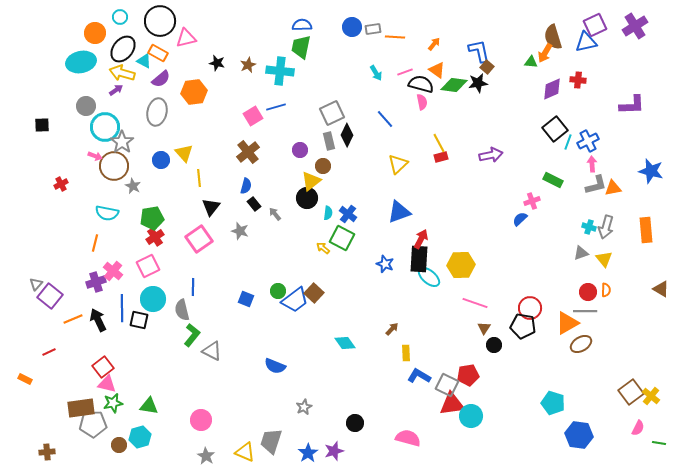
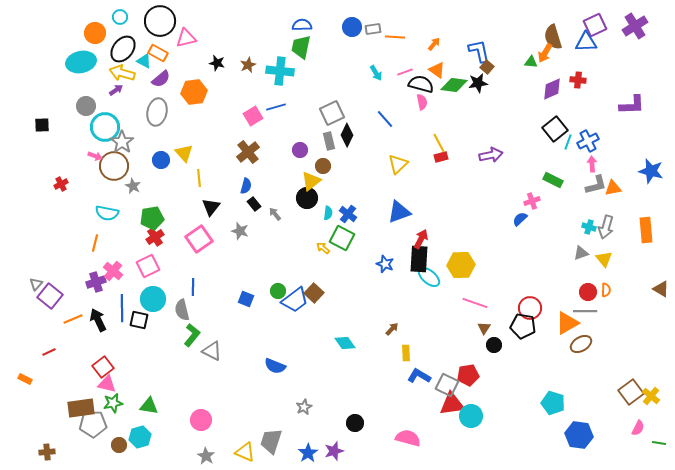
blue triangle at (586, 42): rotated 10 degrees clockwise
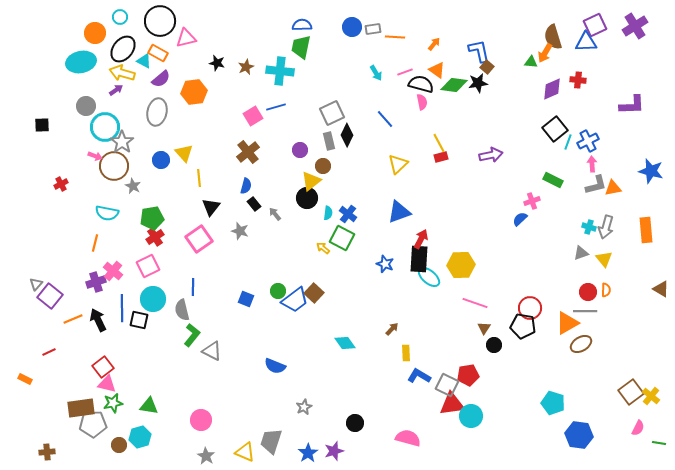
brown star at (248, 65): moved 2 px left, 2 px down
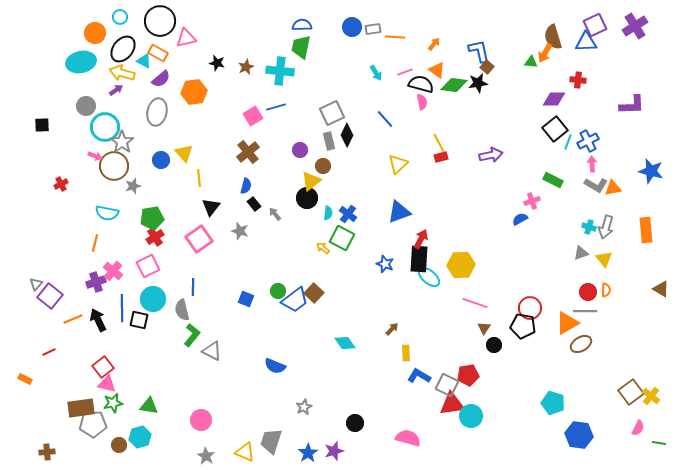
purple diamond at (552, 89): moved 2 px right, 10 px down; rotated 25 degrees clockwise
gray L-shape at (596, 185): rotated 45 degrees clockwise
gray star at (133, 186): rotated 28 degrees clockwise
blue semicircle at (520, 219): rotated 14 degrees clockwise
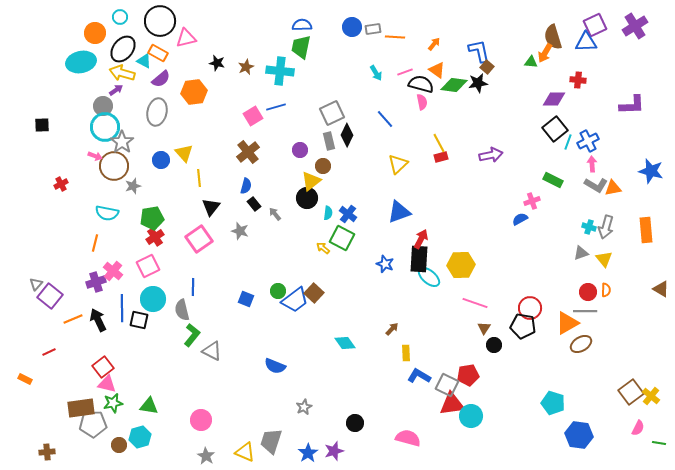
gray circle at (86, 106): moved 17 px right
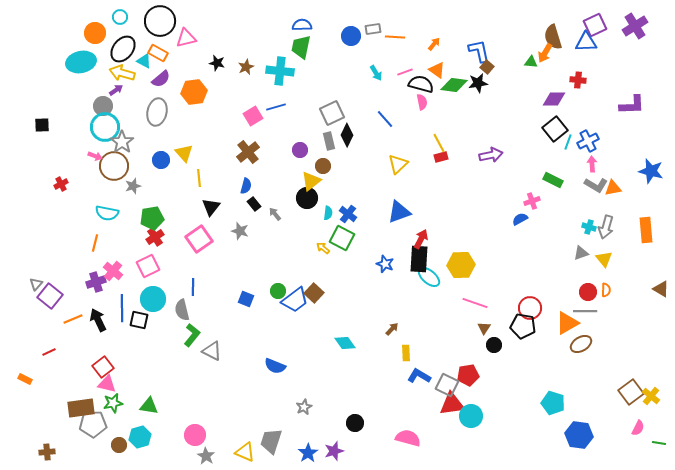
blue circle at (352, 27): moved 1 px left, 9 px down
pink circle at (201, 420): moved 6 px left, 15 px down
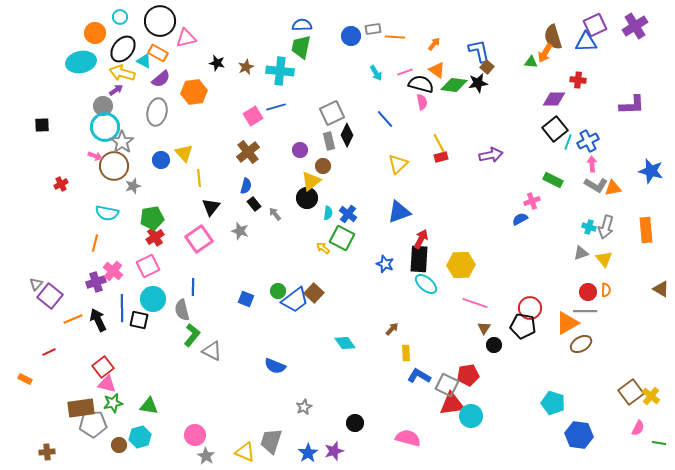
cyan ellipse at (429, 277): moved 3 px left, 7 px down
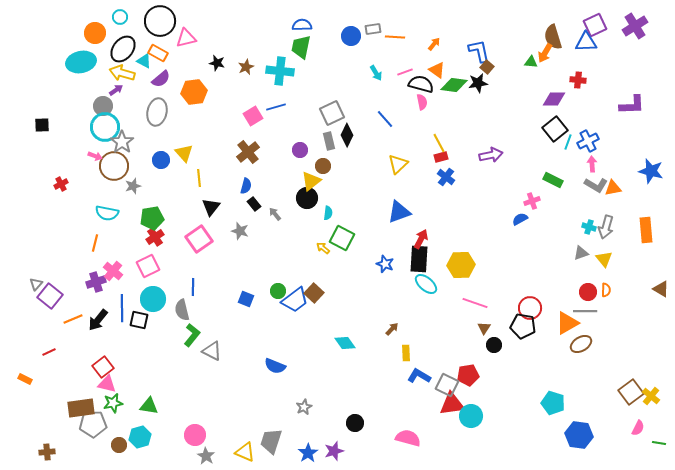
blue cross at (348, 214): moved 98 px right, 37 px up
black arrow at (98, 320): rotated 115 degrees counterclockwise
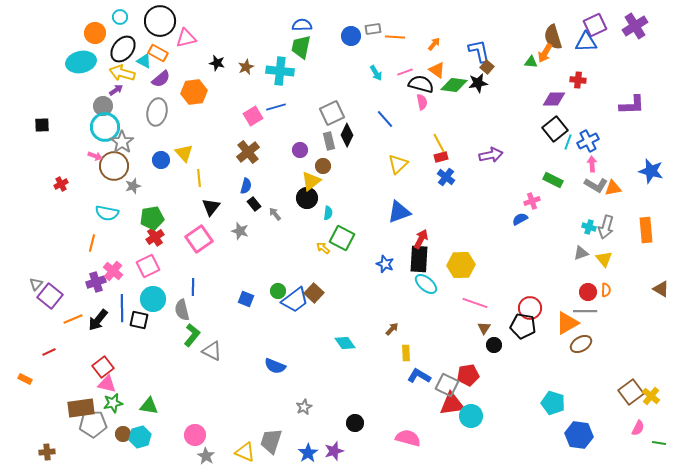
orange line at (95, 243): moved 3 px left
brown circle at (119, 445): moved 4 px right, 11 px up
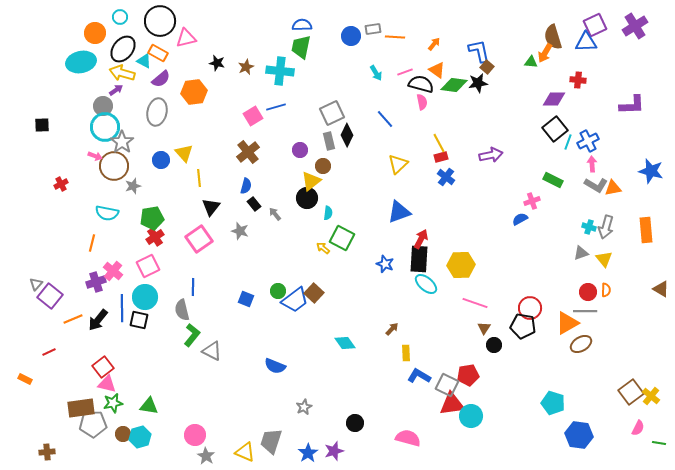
cyan circle at (153, 299): moved 8 px left, 2 px up
